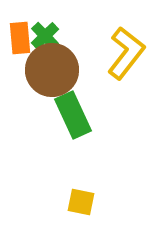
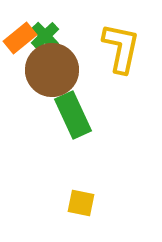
orange rectangle: rotated 56 degrees clockwise
yellow L-shape: moved 5 px left, 5 px up; rotated 26 degrees counterclockwise
yellow square: moved 1 px down
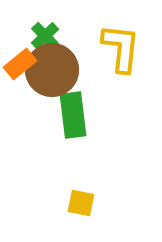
orange rectangle: moved 26 px down
yellow L-shape: rotated 6 degrees counterclockwise
green rectangle: rotated 18 degrees clockwise
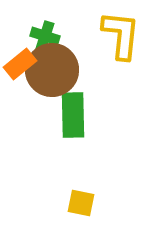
green cross: rotated 28 degrees counterclockwise
yellow L-shape: moved 13 px up
green rectangle: rotated 6 degrees clockwise
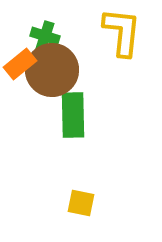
yellow L-shape: moved 1 px right, 3 px up
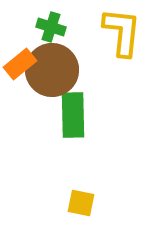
green cross: moved 6 px right, 9 px up
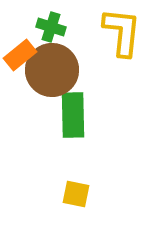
orange rectangle: moved 9 px up
yellow square: moved 5 px left, 9 px up
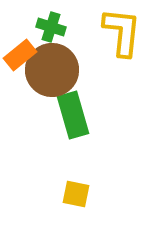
green rectangle: rotated 15 degrees counterclockwise
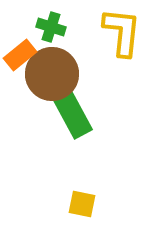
brown circle: moved 4 px down
green rectangle: rotated 12 degrees counterclockwise
yellow square: moved 6 px right, 10 px down
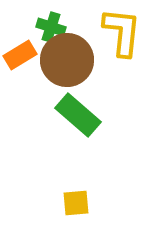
orange rectangle: rotated 8 degrees clockwise
brown circle: moved 15 px right, 14 px up
green rectangle: moved 5 px right; rotated 21 degrees counterclockwise
yellow square: moved 6 px left, 1 px up; rotated 16 degrees counterclockwise
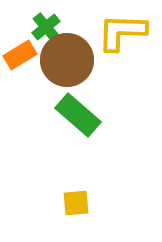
green cross: moved 5 px left; rotated 32 degrees clockwise
yellow L-shape: rotated 94 degrees counterclockwise
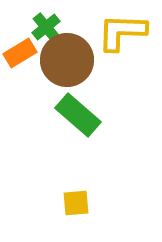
orange rectangle: moved 2 px up
